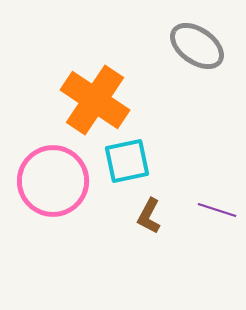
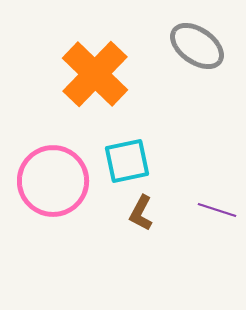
orange cross: moved 26 px up; rotated 10 degrees clockwise
brown L-shape: moved 8 px left, 3 px up
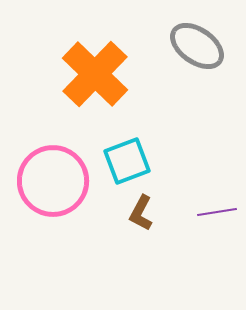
cyan square: rotated 9 degrees counterclockwise
purple line: moved 2 px down; rotated 27 degrees counterclockwise
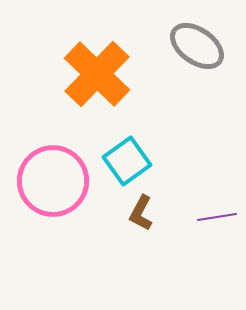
orange cross: moved 2 px right
cyan square: rotated 15 degrees counterclockwise
purple line: moved 5 px down
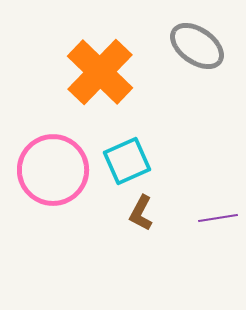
orange cross: moved 3 px right, 2 px up
cyan square: rotated 12 degrees clockwise
pink circle: moved 11 px up
purple line: moved 1 px right, 1 px down
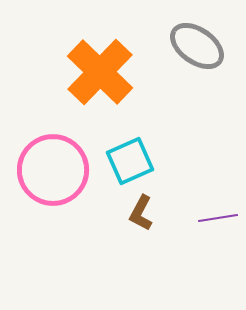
cyan square: moved 3 px right
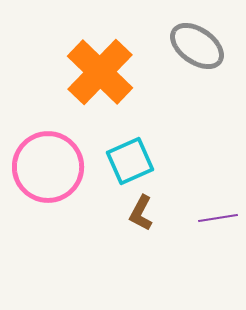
pink circle: moved 5 px left, 3 px up
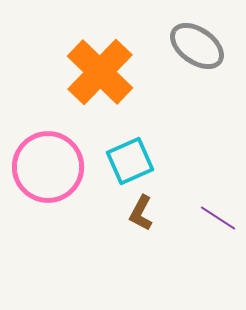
purple line: rotated 42 degrees clockwise
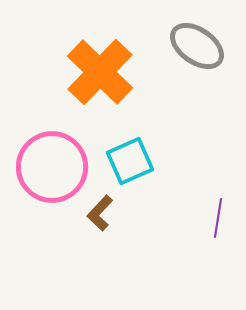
pink circle: moved 4 px right
brown L-shape: moved 41 px left; rotated 15 degrees clockwise
purple line: rotated 66 degrees clockwise
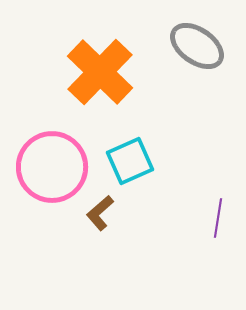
brown L-shape: rotated 6 degrees clockwise
